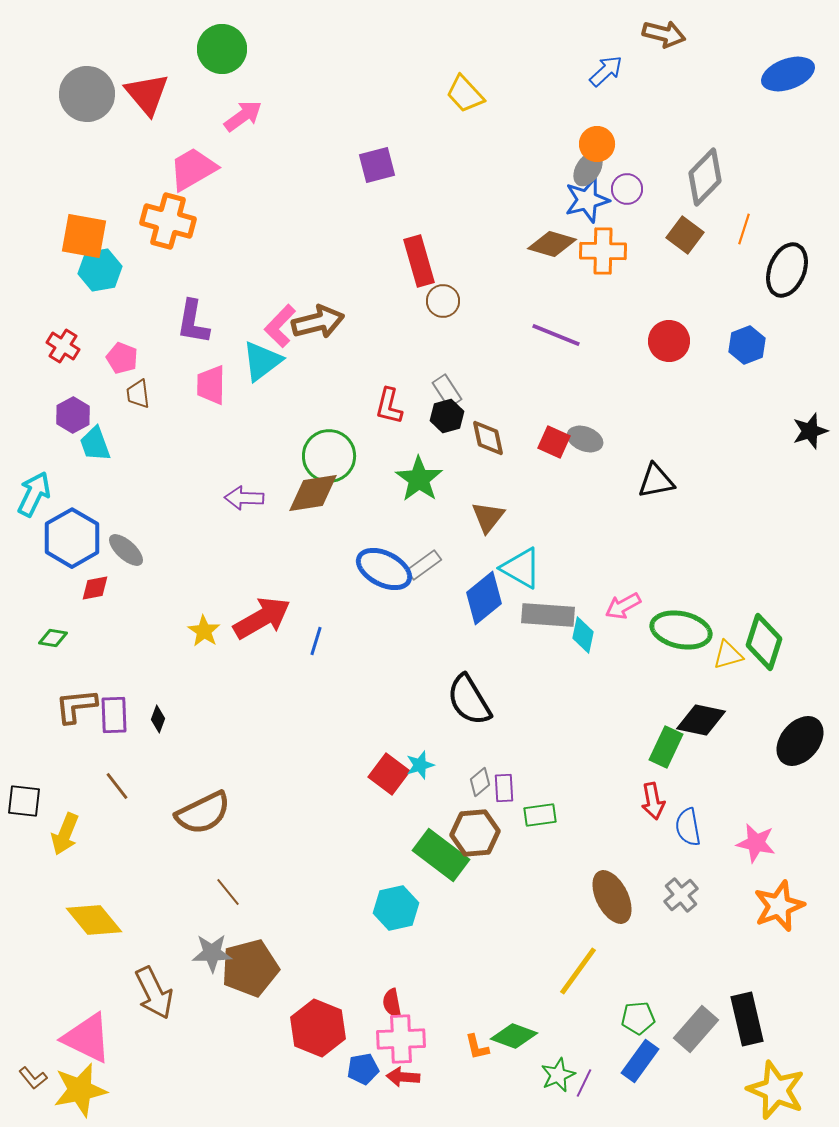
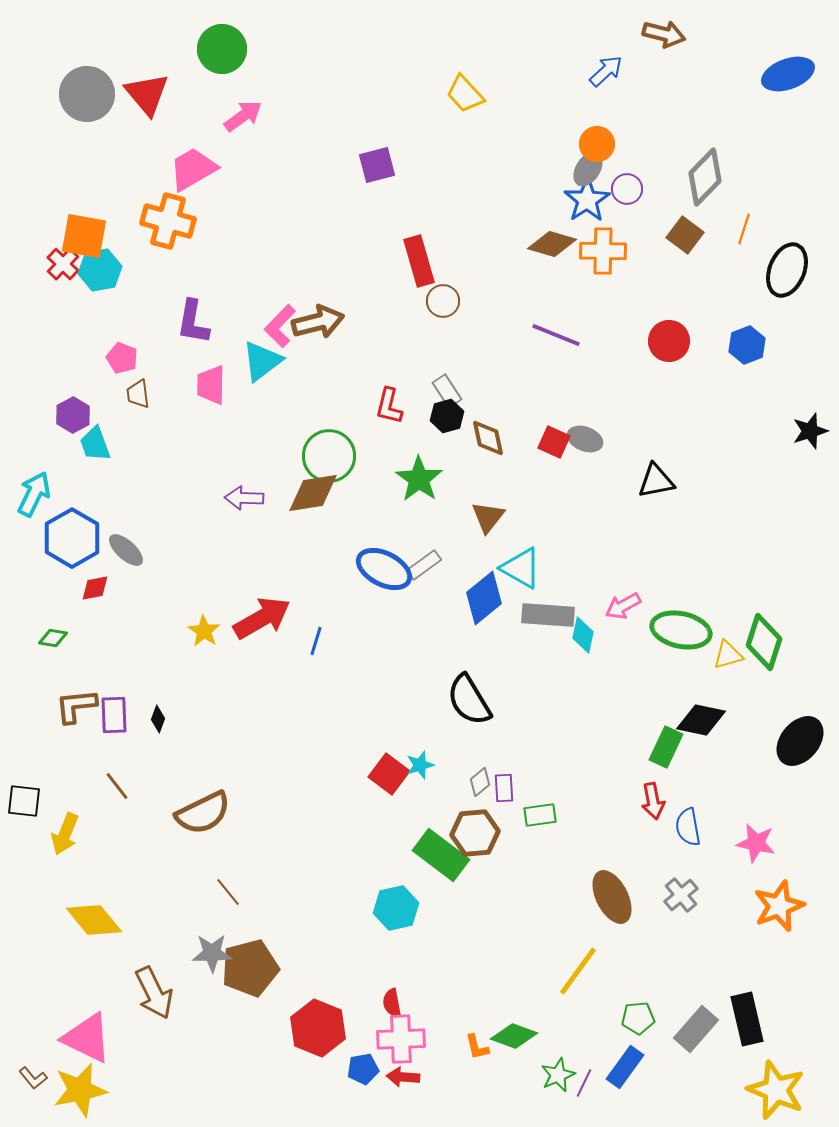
blue star at (587, 200): rotated 18 degrees counterclockwise
red cross at (63, 346): moved 82 px up; rotated 12 degrees clockwise
blue rectangle at (640, 1061): moved 15 px left, 6 px down
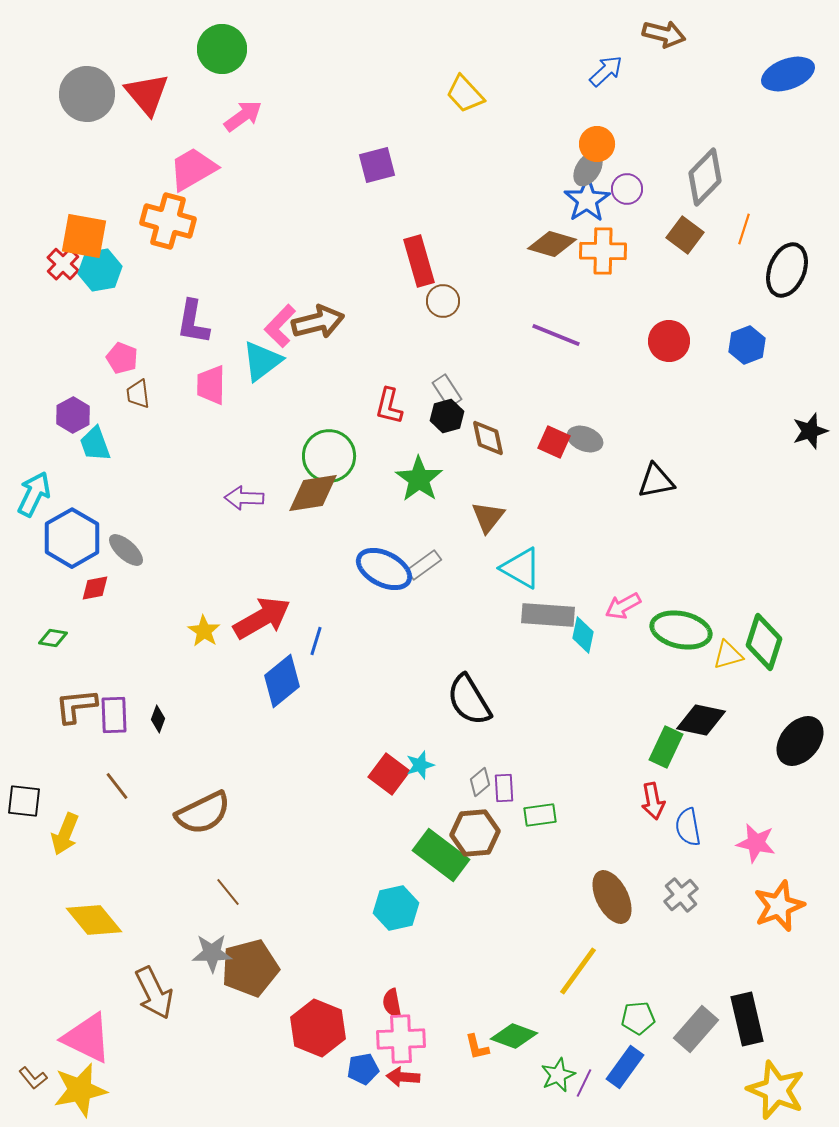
blue diamond at (484, 598): moved 202 px left, 83 px down
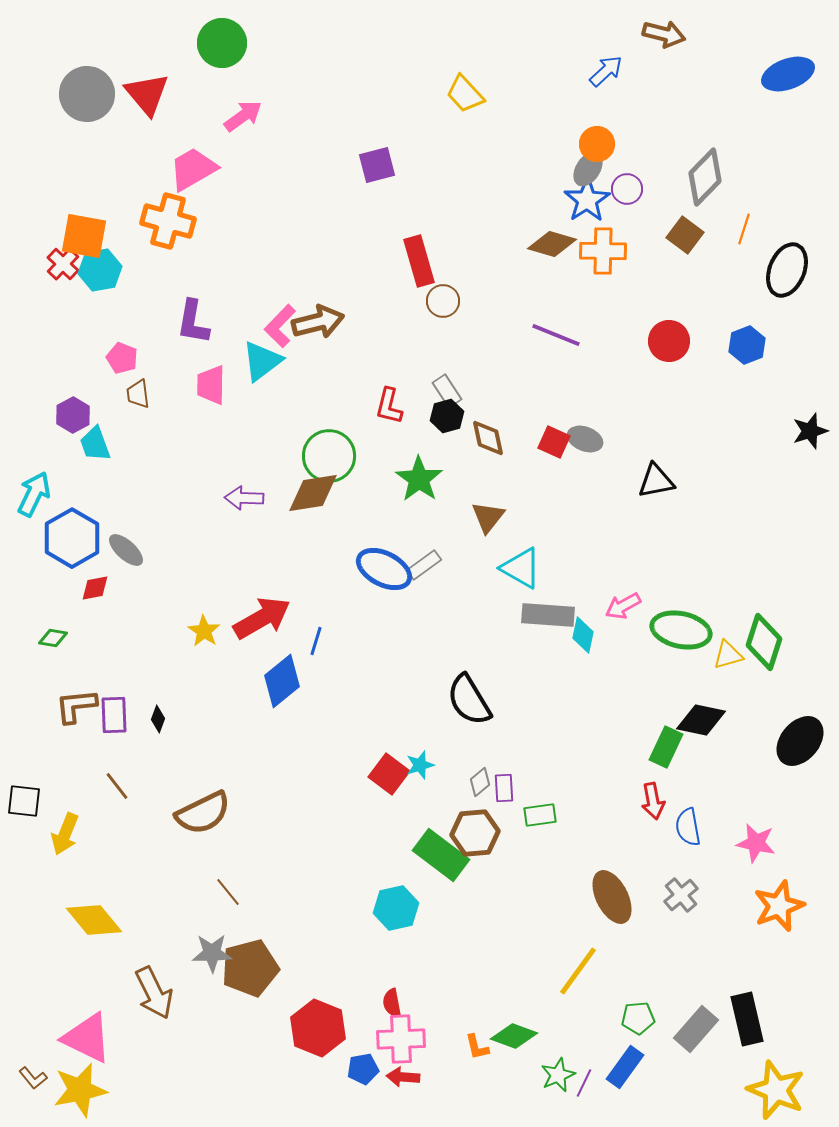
green circle at (222, 49): moved 6 px up
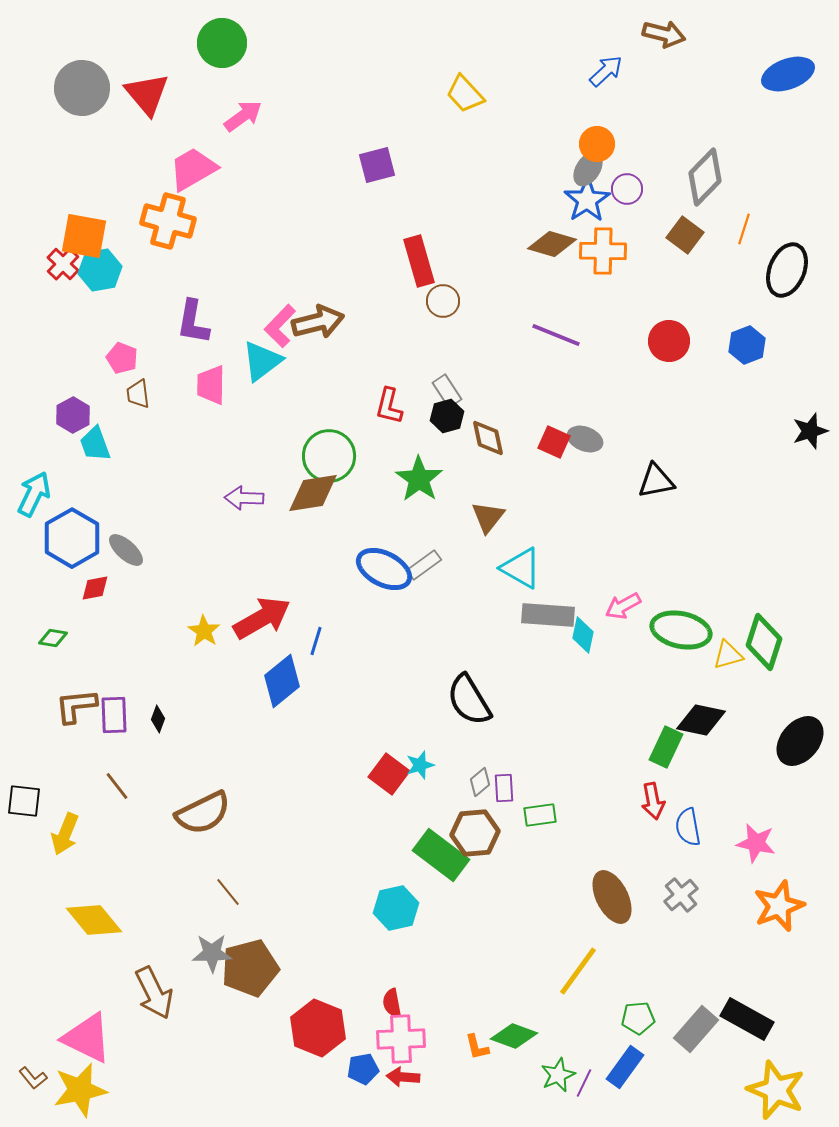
gray circle at (87, 94): moved 5 px left, 6 px up
black rectangle at (747, 1019): rotated 48 degrees counterclockwise
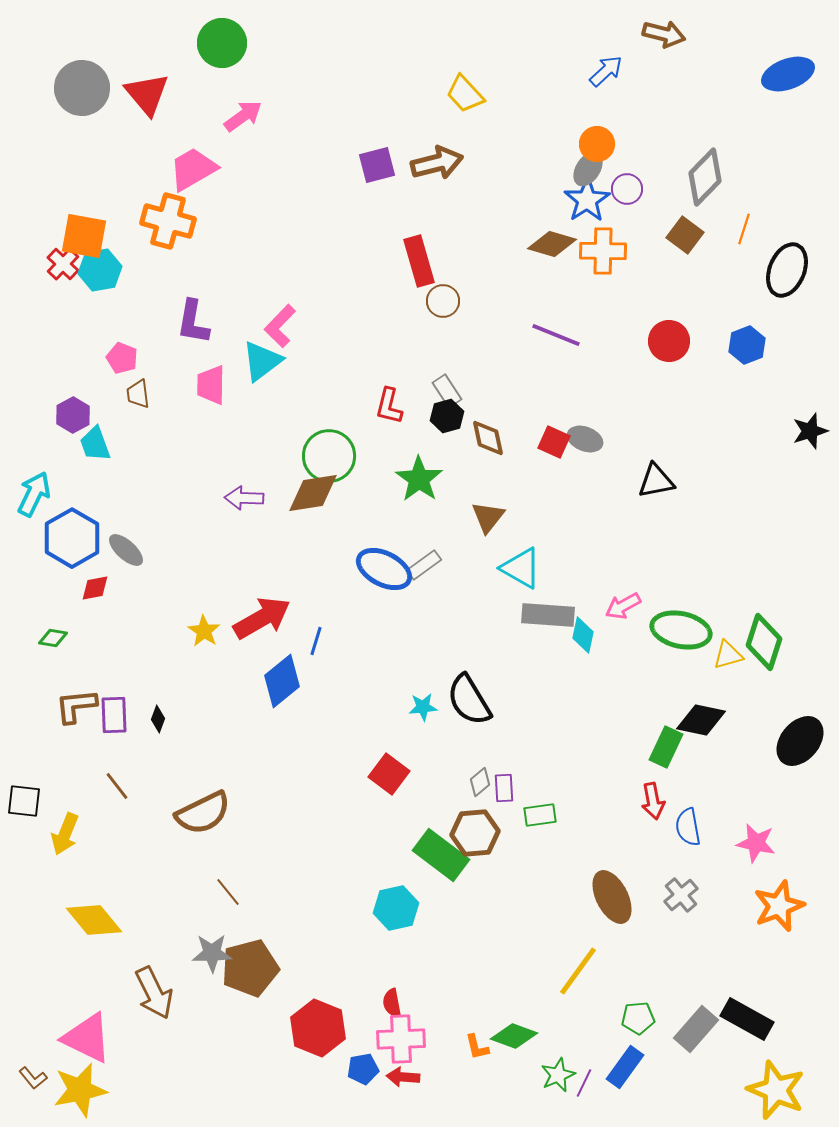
brown arrow at (318, 322): moved 119 px right, 159 px up
cyan star at (420, 765): moved 3 px right, 58 px up; rotated 12 degrees clockwise
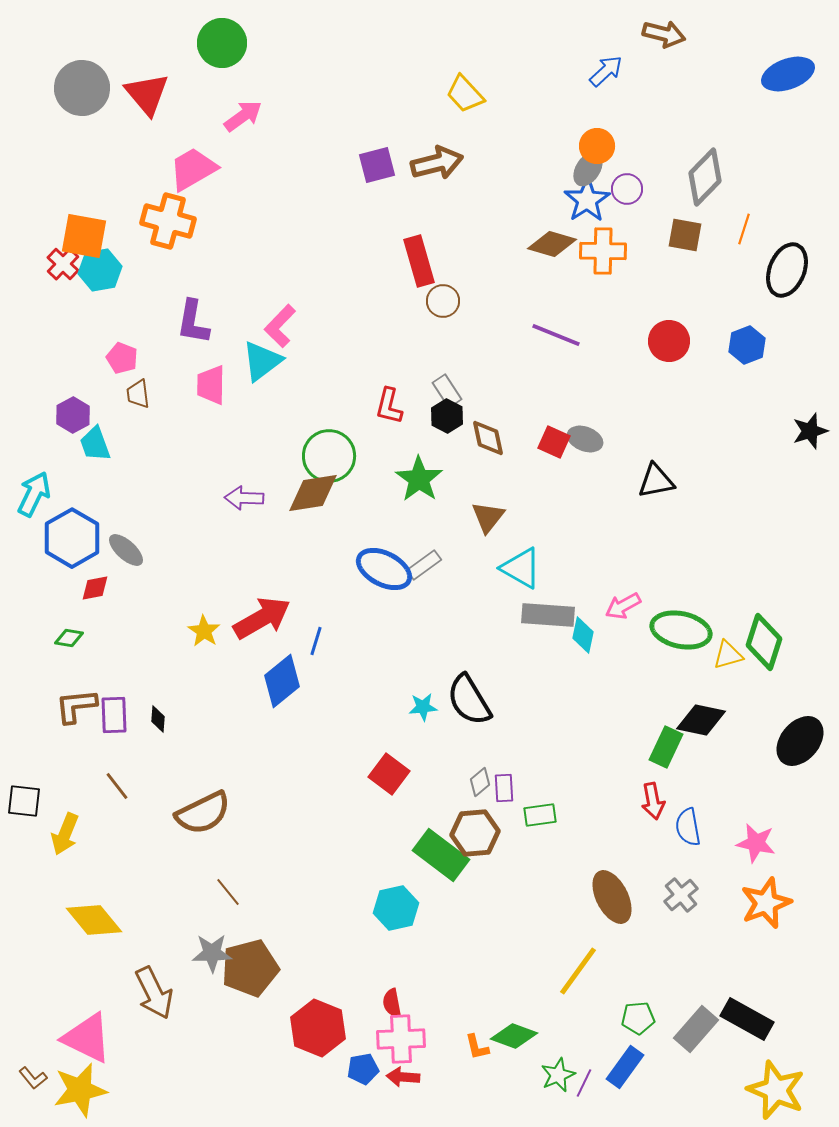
orange circle at (597, 144): moved 2 px down
brown square at (685, 235): rotated 27 degrees counterclockwise
black hexagon at (447, 416): rotated 16 degrees counterclockwise
green diamond at (53, 638): moved 16 px right
black diamond at (158, 719): rotated 16 degrees counterclockwise
orange star at (779, 906): moved 13 px left, 3 px up
